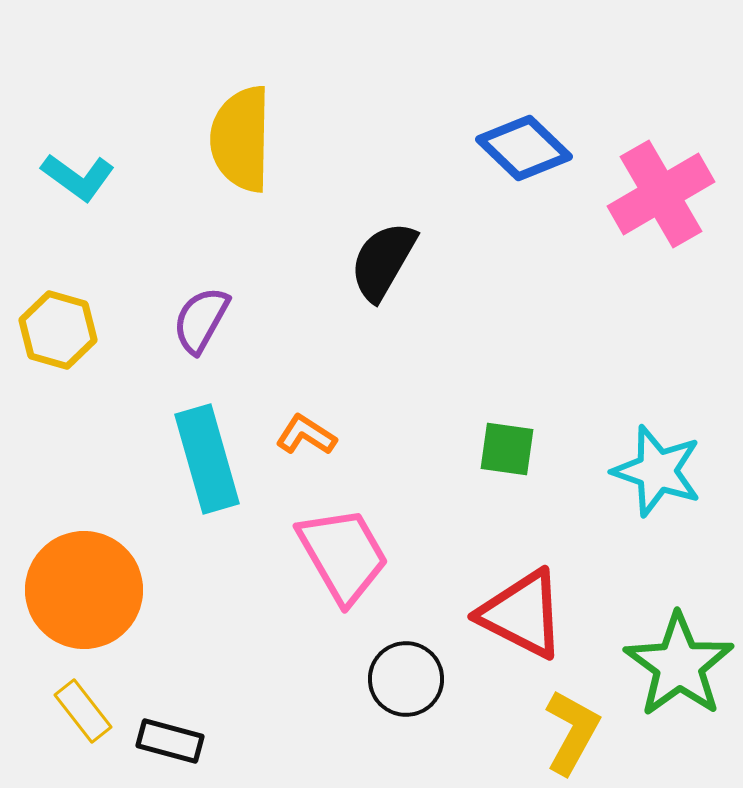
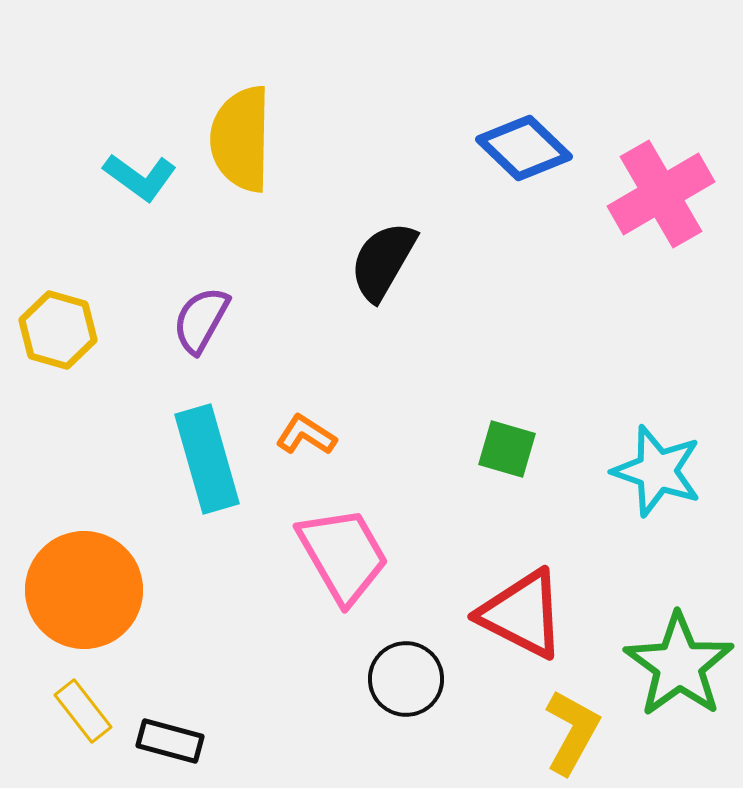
cyan L-shape: moved 62 px right
green square: rotated 8 degrees clockwise
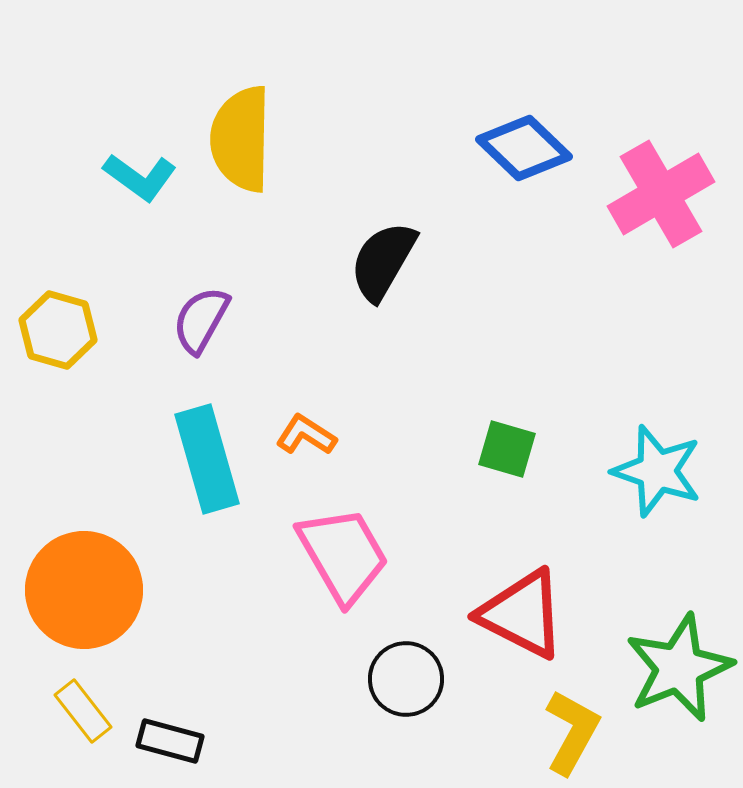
green star: moved 3 px down; rotated 14 degrees clockwise
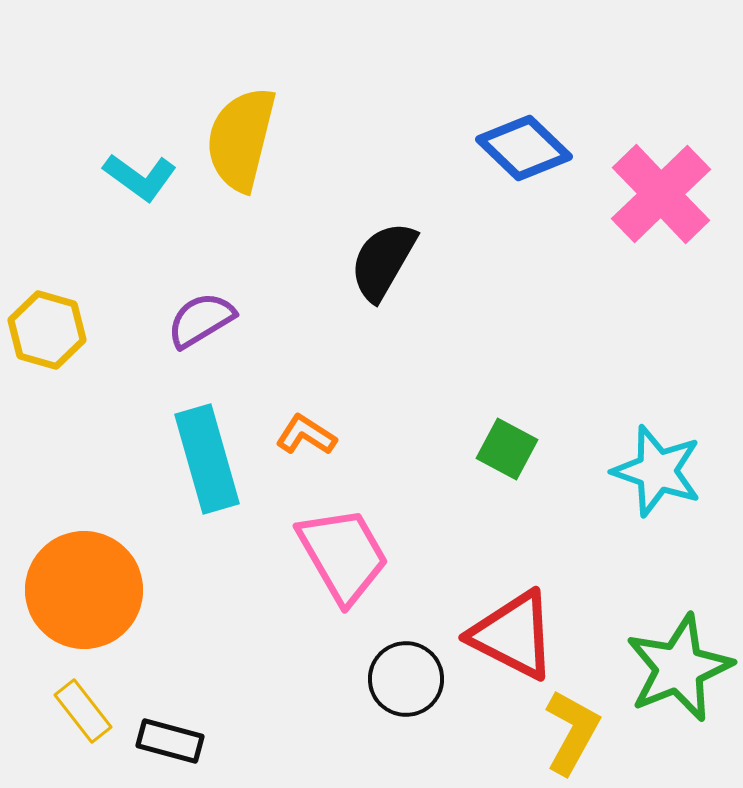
yellow semicircle: rotated 13 degrees clockwise
pink cross: rotated 14 degrees counterclockwise
purple semicircle: rotated 30 degrees clockwise
yellow hexagon: moved 11 px left
green square: rotated 12 degrees clockwise
red triangle: moved 9 px left, 21 px down
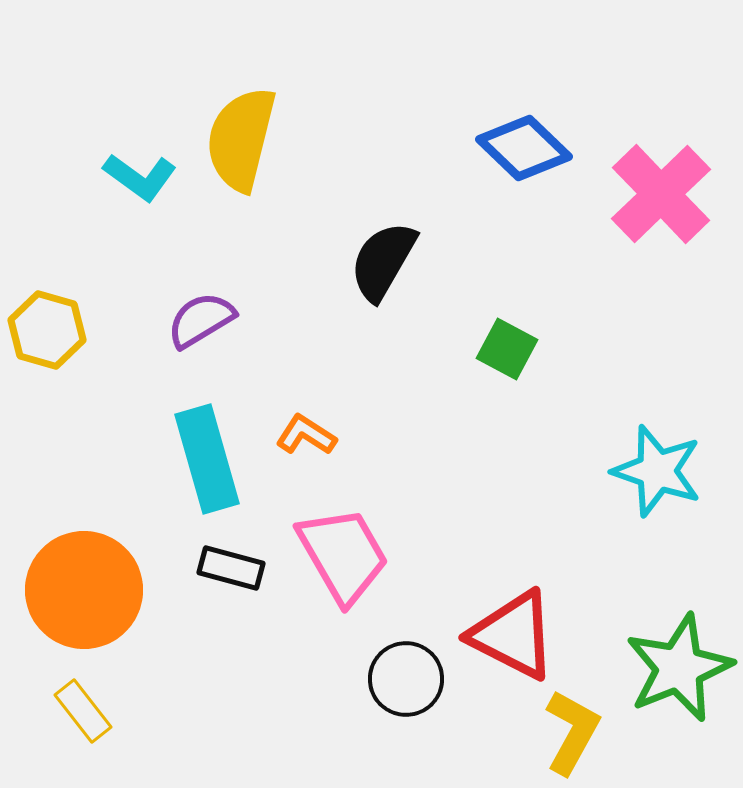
green square: moved 100 px up
black rectangle: moved 61 px right, 173 px up
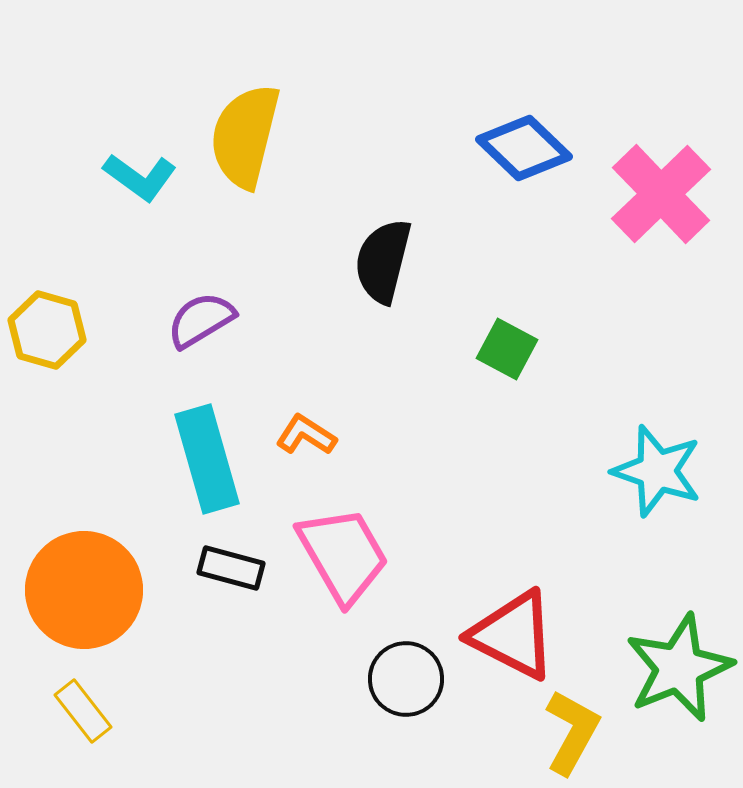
yellow semicircle: moved 4 px right, 3 px up
black semicircle: rotated 16 degrees counterclockwise
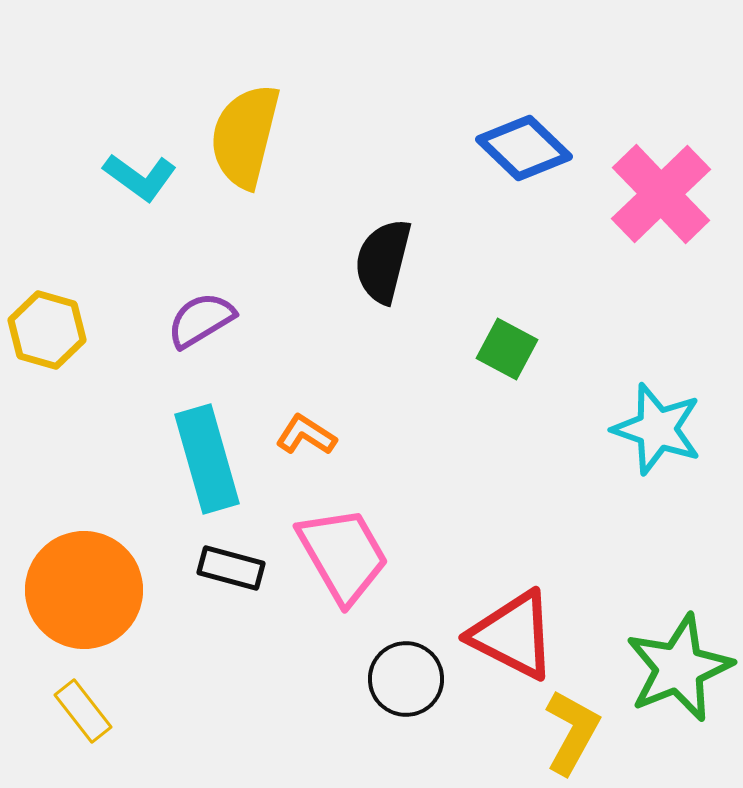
cyan star: moved 42 px up
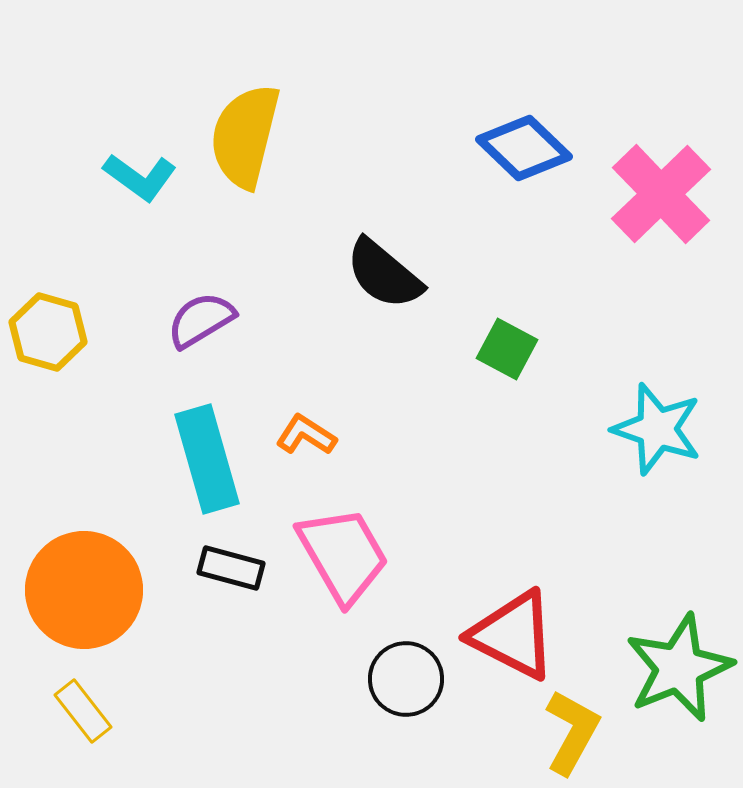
black semicircle: moved 1 px right, 13 px down; rotated 64 degrees counterclockwise
yellow hexagon: moved 1 px right, 2 px down
